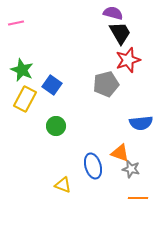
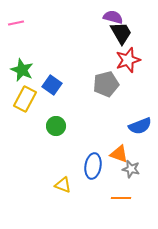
purple semicircle: moved 4 px down
black trapezoid: moved 1 px right
blue semicircle: moved 1 px left, 3 px down; rotated 15 degrees counterclockwise
orange triangle: moved 1 px left, 1 px down
blue ellipse: rotated 25 degrees clockwise
orange line: moved 17 px left
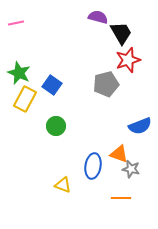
purple semicircle: moved 15 px left
green star: moved 3 px left, 3 px down
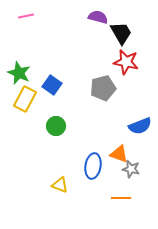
pink line: moved 10 px right, 7 px up
red star: moved 2 px left, 2 px down; rotated 30 degrees clockwise
gray pentagon: moved 3 px left, 4 px down
yellow triangle: moved 3 px left
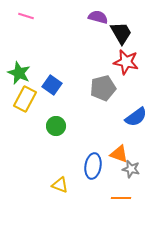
pink line: rotated 28 degrees clockwise
blue semicircle: moved 4 px left, 9 px up; rotated 15 degrees counterclockwise
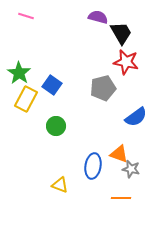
green star: rotated 10 degrees clockwise
yellow rectangle: moved 1 px right
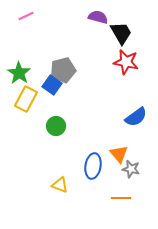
pink line: rotated 42 degrees counterclockwise
gray pentagon: moved 40 px left, 18 px up
orange triangle: rotated 30 degrees clockwise
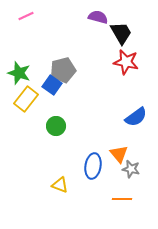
green star: rotated 15 degrees counterclockwise
yellow rectangle: rotated 10 degrees clockwise
orange line: moved 1 px right, 1 px down
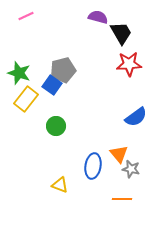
red star: moved 3 px right, 2 px down; rotated 15 degrees counterclockwise
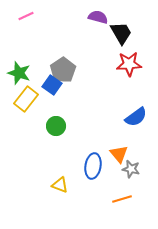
gray pentagon: rotated 20 degrees counterclockwise
orange line: rotated 18 degrees counterclockwise
